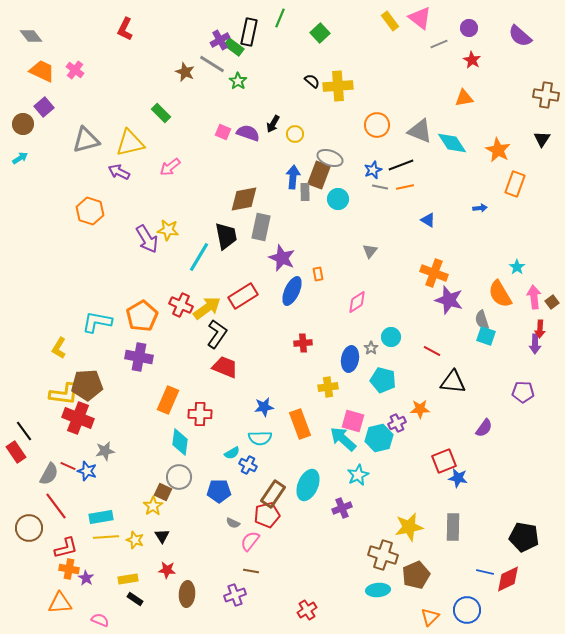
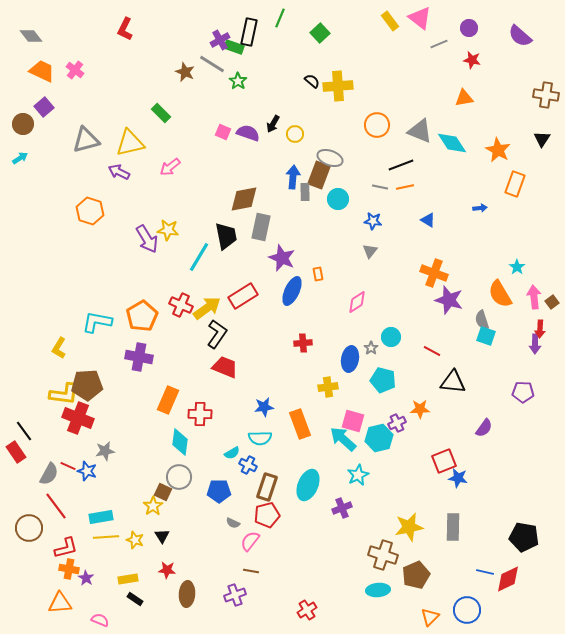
green rectangle at (234, 47): rotated 18 degrees counterclockwise
red star at (472, 60): rotated 18 degrees counterclockwise
blue star at (373, 170): moved 51 px down; rotated 30 degrees clockwise
brown rectangle at (273, 494): moved 6 px left, 7 px up; rotated 16 degrees counterclockwise
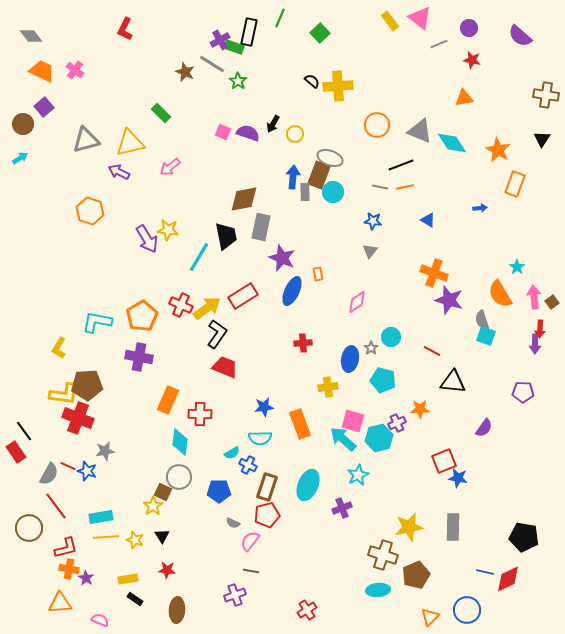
cyan circle at (338, 199): moved 5 px left, 7 px up
brown ellipse at (187, 594): moved 10 px left, 16 px down
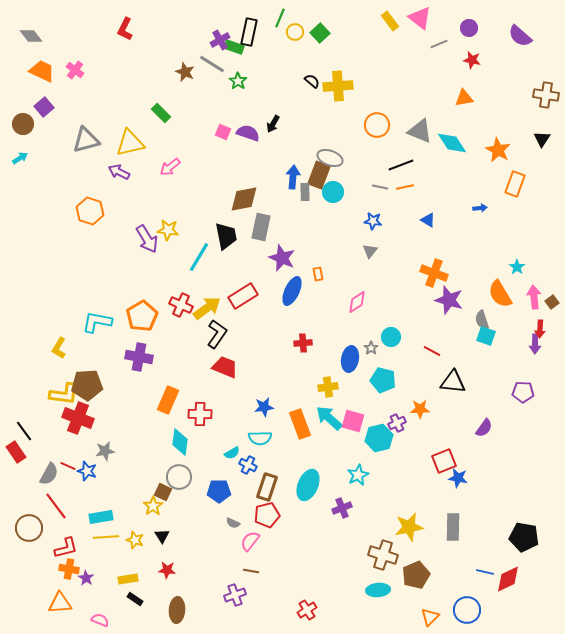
yellow circle at (295, 134): moved 102 px up
cyan arrow at (343, 439): moved 14 px left, 21 px up
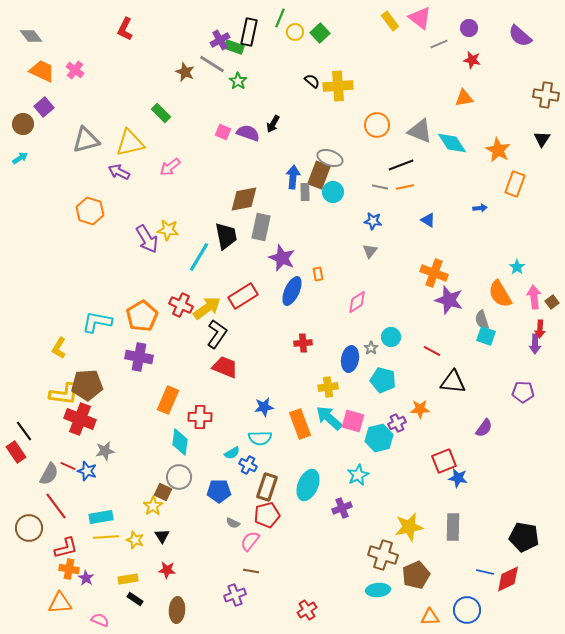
red cross at (200, 414): moved 3 px down
red cross at (78, 418): moved 2 px right, 1 px down
orange triangle at (430, 617): rotated 42 degrees clockwise
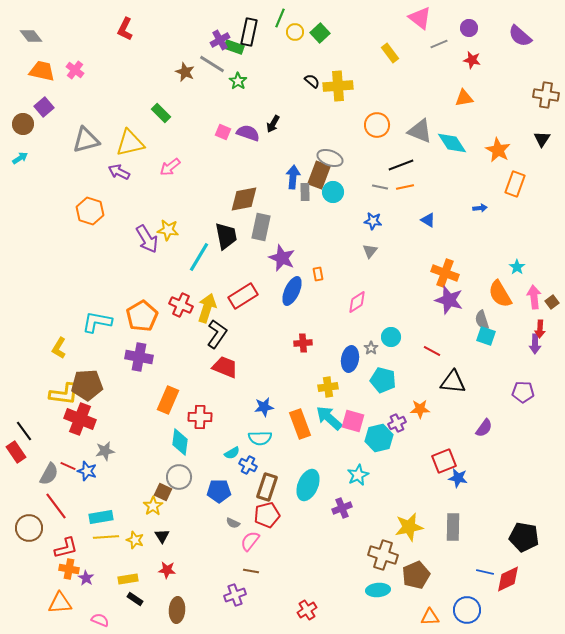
yellow rectangle at (390, 21): moved 32 px down
orange trapezoid at (42, 71): rotated 12 degrees counterclockwise
orange cross at (434, 273): moved 11 px right
yellow arrow at (207, 308): rotated 36 degrees counterclockwise
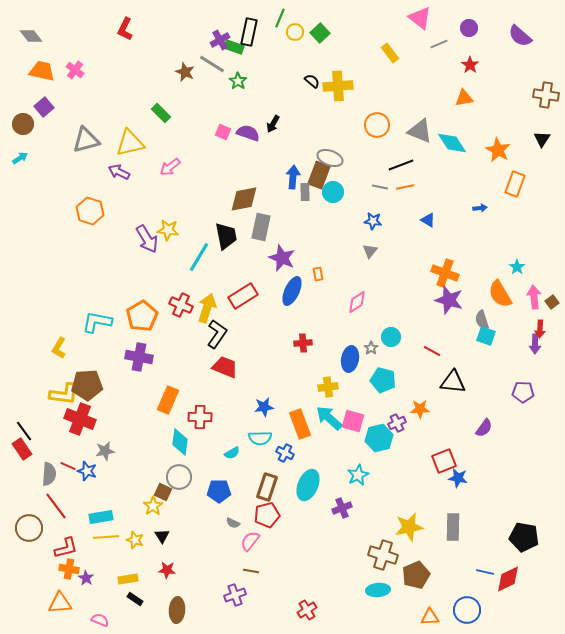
red star at (472, 60): moved 2 px left, 5 px down; rotated 24 degrees clockwise
red rectangle at (16, 452): moved 6 px right, 3 px up
blue cross at (248, 465): moved 37 px right, 12 px up
gray semicircle at (49, 474): rotated 25 degrees counterclockwise
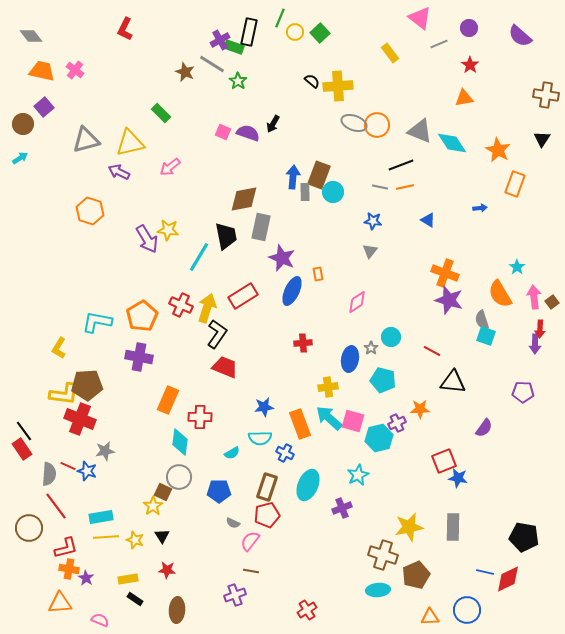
gray ellipse at (330, 158): moved 24 px right, 35 px up
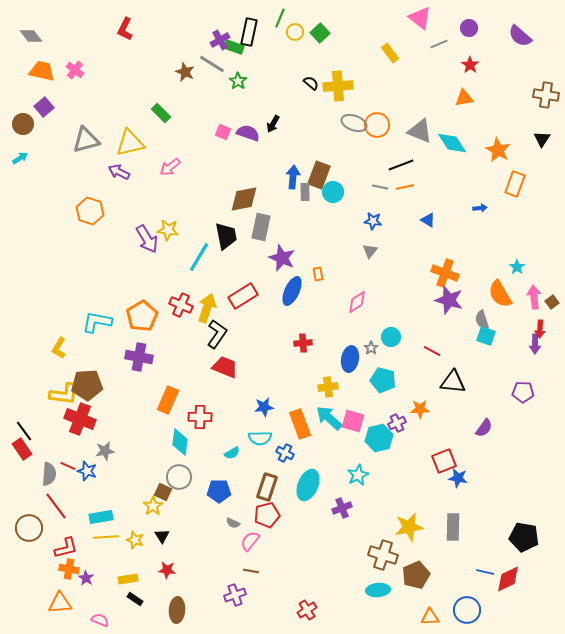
black semicircle at (312, 81): moved 1 px left, 2 px down
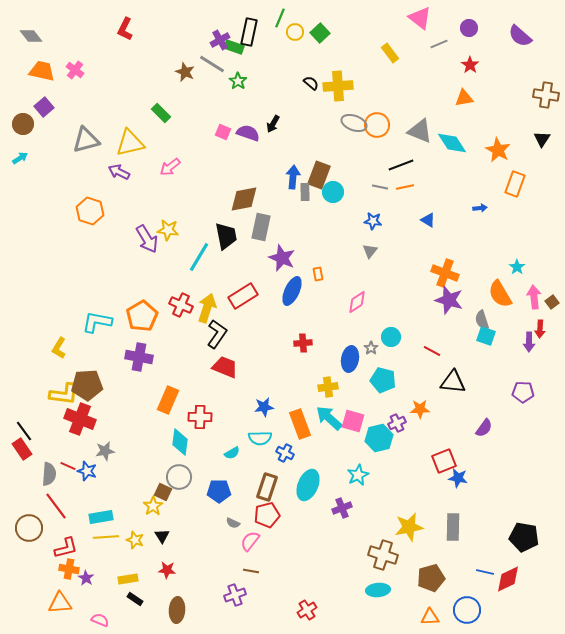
purple arrow at (535, 344): moved 6 px left, 2 px up
brown pentagon at (416, 575): moved 15 px right, 3 px down; rotated 8 degrees clockwise
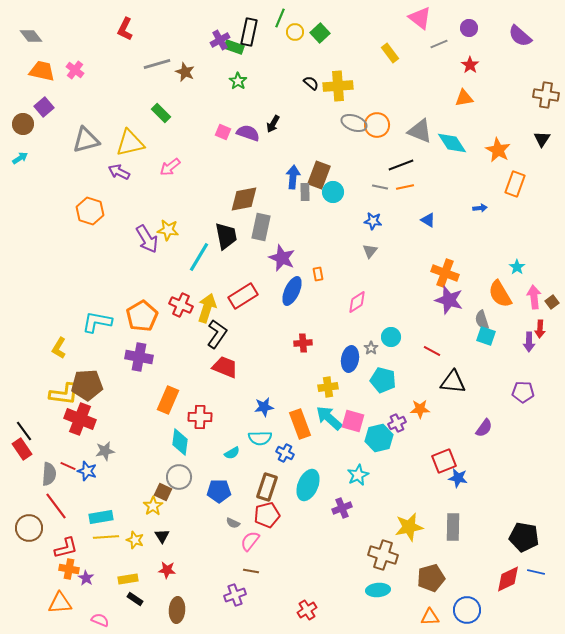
gray line at (212, 64): moved 55 px left; rotated 48 degrees counterclockwise
blue line at (485, 572): moved 51 px right
